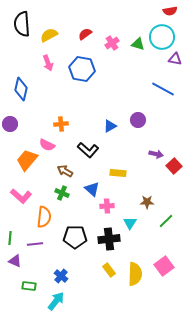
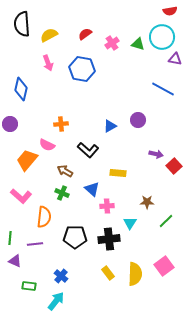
yellow rectangle at (109, 270): moved 1 px left, 3 px down
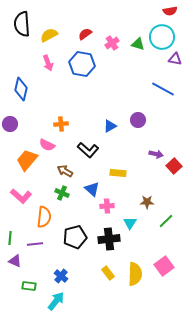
blue hexagon at (82, 69): moved 5 px up
black pentagon at (75, 237): rotated 15 degrees counterclockwise
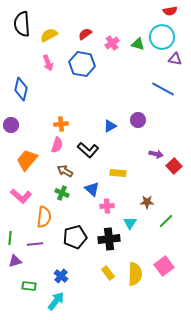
purple circle at (10, 124): moved 1 px right, 1 px down
pink semicircle at (47, 145): moved 10 px right; rotated 98 degrees counterclockwise
purple triangle at (15, 261): rotated 40 degrees counterclockwise
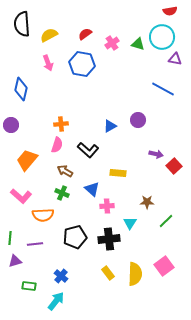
orange semicircle at (44, 217): moved 1 px left, 2 px up; rotated 80 degrees clockwise
